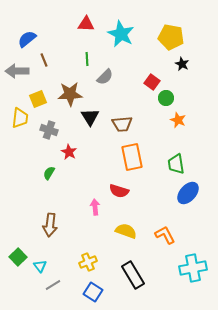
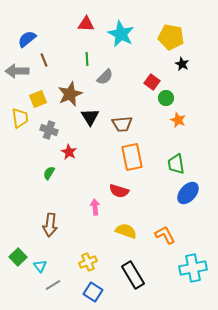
brown star: rotated 20 degrees counterclockwise
yellow trapezoid: rotated 15 degrees counterclockwise
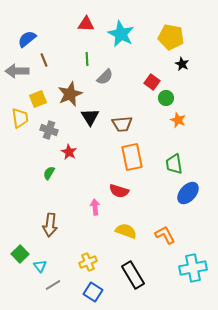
green trapezoid: moved 2 px left
green square: moved 2 px right, 3 px up
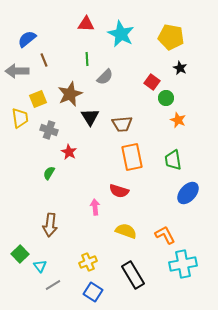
black star: moved 2 px left, 4 px down
green trapezoid: moved 1 px left, 4 px up
cyan cross: moved 10 px left, 4 px up
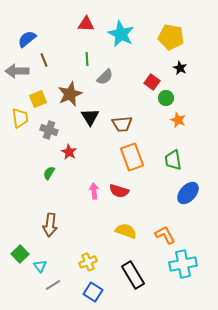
orange rectangle: rotated 8 degrees counterclockwise
pink arrow: moved 1 px left, 16 px up
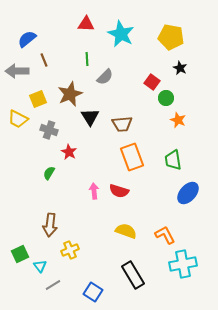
yellow trapezoid: moved 2 px left, 1 px down; rotated 125 degrees clockwise
green square: rotated 18 degrees clockwise
yellow cross: moved 18 px left, 12 px up
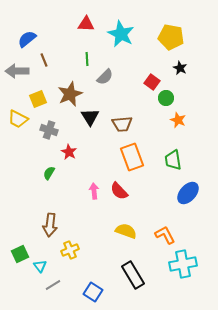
red semicircle: rotated 30 degrees clockwise
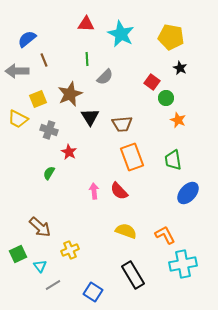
brown arrow: moved 10 px left, 2 px down; rotated 55 degrees counterclockwise
green square: moved 2 px left
